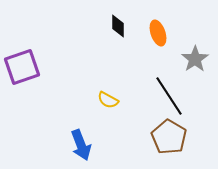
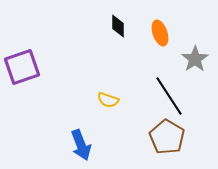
orange ellipse: moved 2 px right
yellow semicircle: rotated 10 degrees counterclockwise
brown pentagon: moved 2 px left
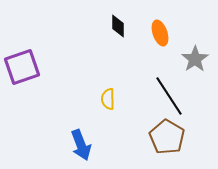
yellow semicircle: moved 1 px up; rotated 70 degrees clockwise
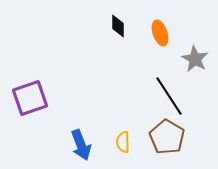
gray star: rotated 8 degrees counterclockwise
purple square: moved 8 px right, 31 px down
yellow semicircle: moved 15 px right, 43 px down
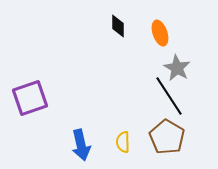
gray star: moved 18 px left, 9 px down
blue arrow: rotated 8 degrees clockwise
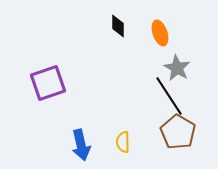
purple square: moved 18 px right, 15 px up
brown pentagon: moved 11 px right, 5 px up
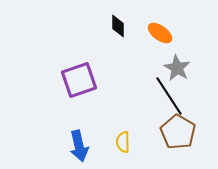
orange ellipse: rotated 35 degrees counterclockwise
purple square: moved 31 px right, 3 px up
blue arrow: moved 2 px left, 1 px down
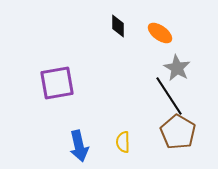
purple square: moved 22 px left, 3 px down; rotated 9 degrees clockwise
